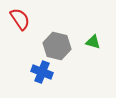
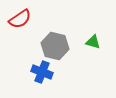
red semicircle: rotated 90 degrees clockwise
gray hexagon: moved 2 px left
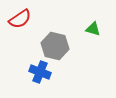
green triangle: moved 13 px up
blue cross: moved 2 px left
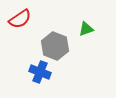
green triangle: moved 7 px left; rotated 35 degrees counterclockwise
gray hexagon: rotated 8 degrees clockwise
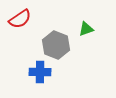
gray hexagon: moved 1 px right, 1 px up
blue cross: rotated 20 degrees counterclockwise
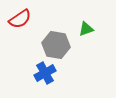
gray hexagon: rotated 12 degrees counterclockwise
blue cross: moved 5 px right, 1 px down; rotated 30 degrees counterclockwise
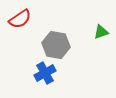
green triangle: moved 15 px right, 3 px down
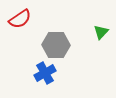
green triangle: rotated 28 degrees counterclockwise
gray hexagon: rotated 8 degrees counterclockwise
